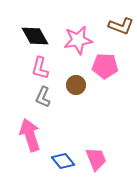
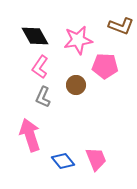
pink L-shape: moved 1 px up; rotated 20 degrees clockwise
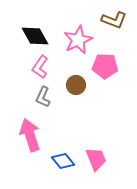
brown L-shape: moved 7 px left, 6 px up
pink star: rotated 16 degrees counterclockwise
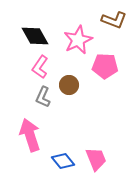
brown circle: moved 7 px left
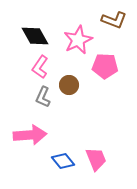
pink arrow: rotated 104 degrees clockwise
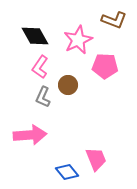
brown circle: moved 1 px left
blue diamond: moved 4 px right, 11 px down
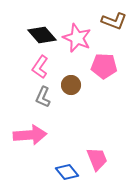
brown L-shape: moved 1 px down
black diamond: moved 7 px right, 1 px up; rotated 12 degrees counterclockwise
pink star: moved 1 px left, 2 px up; rotated 24 degrees counterclockwise
pink pentagon: moved 1 px left
brown circle: moved 3 px right
pink trapezoid: moved 1 px right
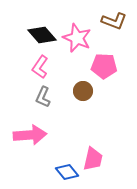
brown circle: moved 12 px right, 6 px down
pink trapezoid: moved 4 px left; rotated 35 degrees clockwise
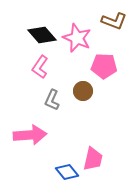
gray L-shape: moved 9 px right, 3 px down
